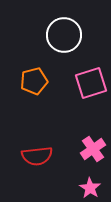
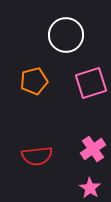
white circle: moved 2 px right
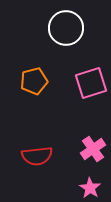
white circle: moved 7 px up
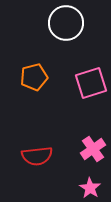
white circle: moved 5 px up
orange pentagon: moved 4 px up
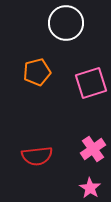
orange pentagon: moved 3 px right, 5 px up
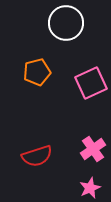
pink square: rotated 8 degrees counterclockwise
red semicircle: rotated 12 degrees counterclockwise
pink star: rotated 15 degrees clockwise
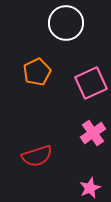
orange pentagon: rotated 12 degrees counterclockwise
pink cross: moved 16 px up
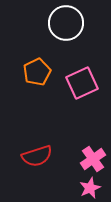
pink square: moved 9 px left
pink cross: moved 26 px down
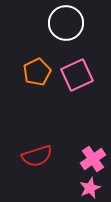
pink square: moved 5 px left, 8 px up
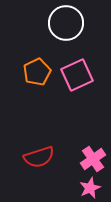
red semicircle: moved 2 px right, 1 px down
